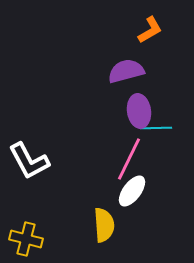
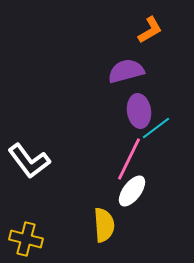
cyan line: rotated 36 degrees counterclockwise
white L-shape: rotated 9 degrees counterclockwise
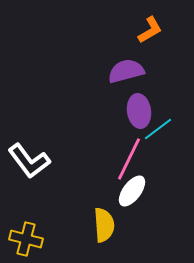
cyan line: moved 2 px right, 1 px down
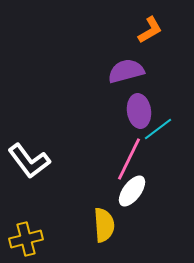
yellow cross: rotated 28 degrees counterclockwise
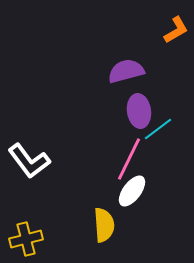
orange L-shape: moved 26 px right
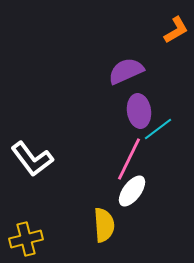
purple semicircle: rotated 9 degrees counterclockwise
white L-shape: moved 3 px right, 2 px up
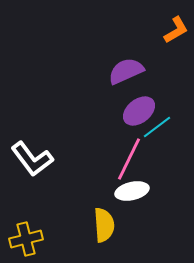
purple ellipse: rotated 60 degrees clockwise
cyan line: moved 1 px left, 2 px up
white ellipse: rotated 40 degrees clockwise
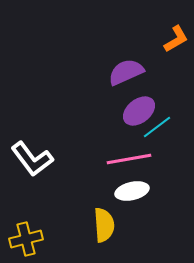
orange L-shape: moved 9 px down
purple semicircle: moved 1 px down
pink line: rotated 54 degrees clockwise
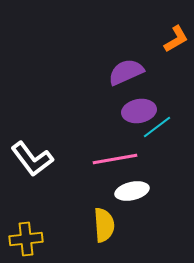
purple ellipse: rotated 28 degrees clockwise
pink line: moved 14 px left
yellow cross: rotated 8 degrees clockwise
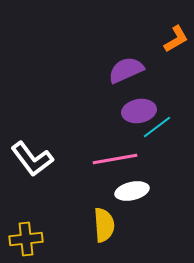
purple semicircle: moved 2 px up
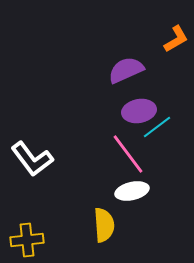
pink line: moved 13 px right, 5 px up; rotated 63 degrees clockwise
yellow cross: moved 1 px right, 1 px down
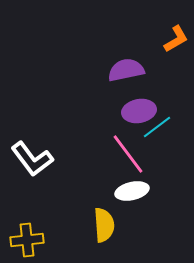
purple semicircle: rotated 12 degrees clockwise
